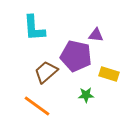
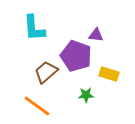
purple pentagon: rotated 8 degrees clockwise
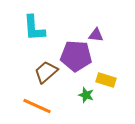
purple pentagon: rotated 16 degrees counterclockwise
yellow rectangle: moved 3 px left, 6 px down
green star: rotated 21 degrees clockwise
orange line: rotated 12 degrees counterclockwise
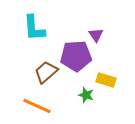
purple triangle: rotated 49 degrees clockwise
purple pentagon: rotated 8 degrees counterclockwise
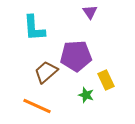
purple triangle: moved 6 px left, 23 px up
yellow rectangle: rotated 48 degrees clockwise
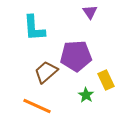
green star: rotated 14 degrees clockwise
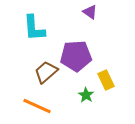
purple triangle: rotated 21 degrees counterclockwise
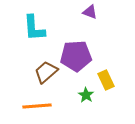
purple triangle: rotated 14 degrees counterclockwise
orange line: rotated 28 degrees counterclockwise
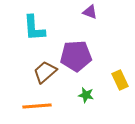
brown trapezoid: moved 1 px left
yellow rectangle: moved 14 px right
green star: rotated 21 degrees counterclockwise
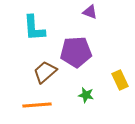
purple pentagon: moved 4 px up
orange line: moved 1 px up
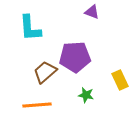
purple triangle: moved 2 px right
cyan L-shape: moved 4 px left
purple pentagon: moved 1 px left, 5 px down
